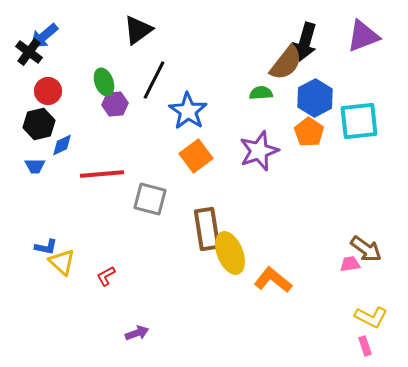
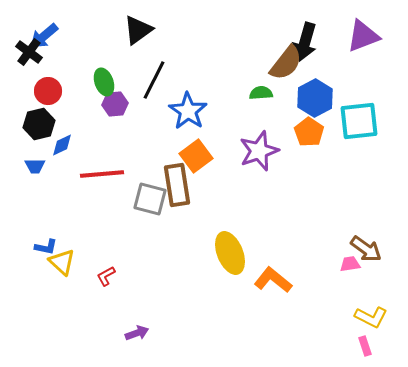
brown rectangle: moved 30 px left, 44 px up
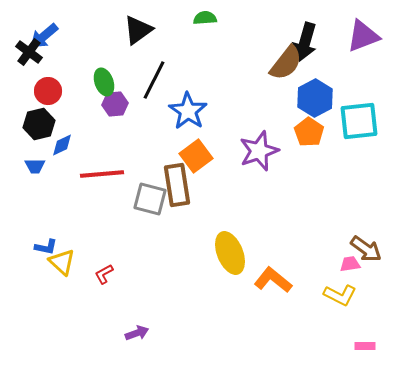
green semicircle: moved 56 px left, 75 px up
red L-shape: moved 2 px left, 2 px up
yellow L-shape: moved 31 px left, 22 px up
pink rectangle: rotated 72 degrees counterclockwise
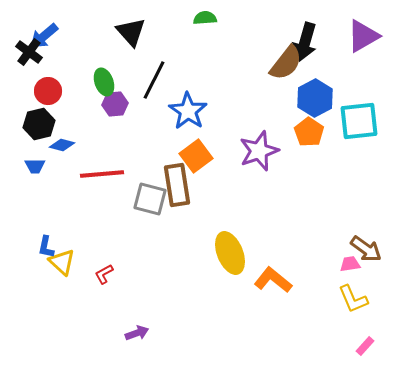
black triangle: moved 7 px left, 2 px down; rotated 36 degrees counterclockwise
purple triangle: rotated 9 degrees counterclockwise
blue diamond: rotated 40 degrees clockwise
blue L-shape: rotated 90 degrees clockwise
yellow L-shape: moved 13 px right, 4 px down; rotated 40 degrees clockwise
pink rectangle: rotated 48 degrees counterclockwise
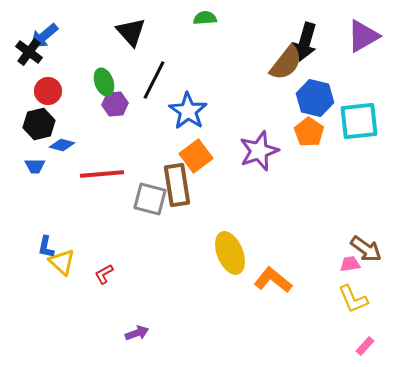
blue hexagon: rotated 18 degrees counterclockwise
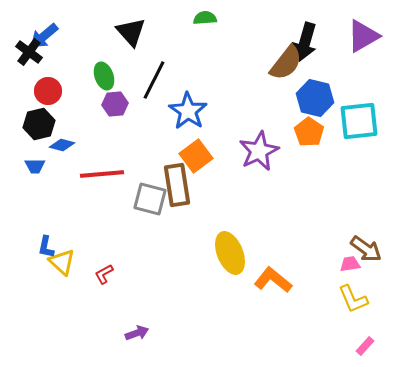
green ellipse: moved 6 px up
purple star: rotated 6 degrees counterclockwise
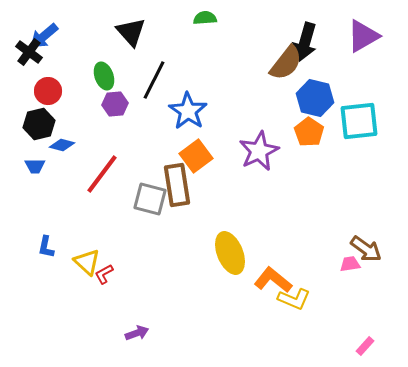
red line: rotated 48 degrees counterclockwise
yellow triangle: moved 25 px right
yellow L-shape: moved 59 px left; rotated 44 degrees counterclockwise
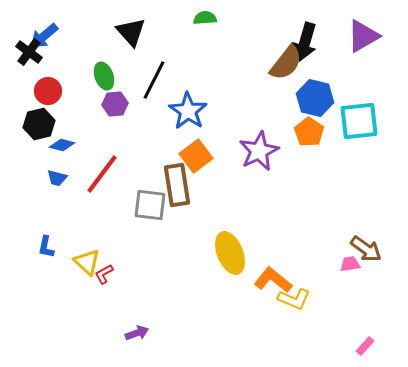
blue trapezoid: moved 22 px right, 12 px down; rotated 15 degrees clockwise
gray square: moved 6 px down; rotated 8 degrees counterclockwise
